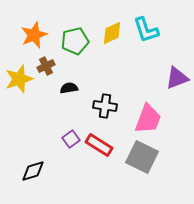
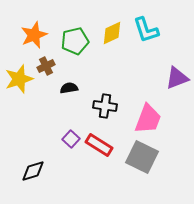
purple square: rotated 12 degrees counterclockwise
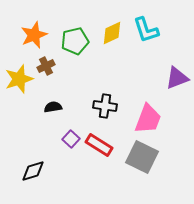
black semicircle: moved 16 px left, 19 px down
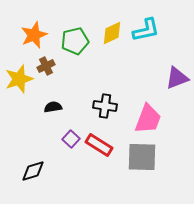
cyan L-shape: rotated 84 degrees counterclockwise
gray square: rotated 24 degrees counterclockwise
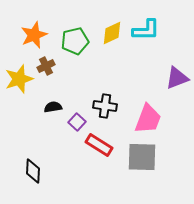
cyan L-shape: rotated 12 degrees clockwise
purple square: moved 6 px right, 17 px up
black diamond: rotated 70 degrees counterclockwise
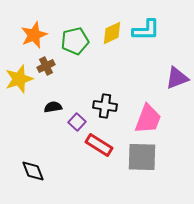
black diamond: rotated 25 degrees counterclockwise
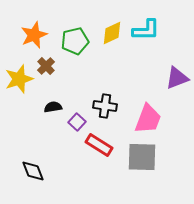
brown cross: rotated 18 degrees counterclockwise
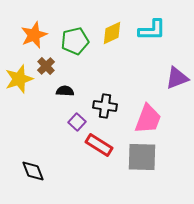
cyan L-shape: moved 6 px right
black semicircle: moved 12 px right, 16 px up; rotated 12 degrees clockwise
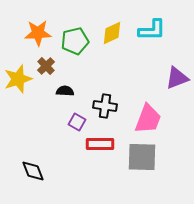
orange star: moved 4 px right, 2 px up; rotated 20 degrees clockwise
yellow star: moved 1 px left
purple square: rotated 12 degrees counterclockwise
red rectangle: moved 1 px right, 1 px up; rotated 32 degrees counterclockwise
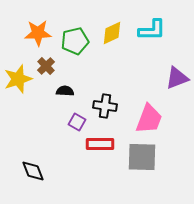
pink trapezoid: moved 1 px right
